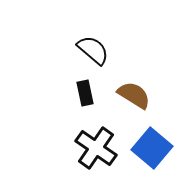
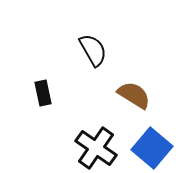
black semicircle: rotated 20 degrees clockwise
black rectangle: moved 42 px left
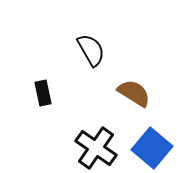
black semicircle: moved 2 px left
brown semicircle: moved 2 px up
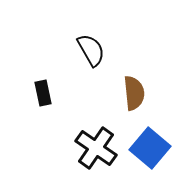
brown semicircle: rotated 52 degrees clockwise
blue square: moved 2 px left
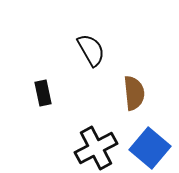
black cross: rotated 27 degrees clockwise
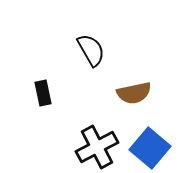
brown semicircle: rotated 84 degrees clockwise
black cross: moved 1 px right, 1 px up
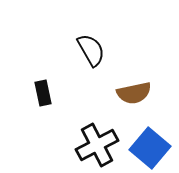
black cross: moved 2 px up
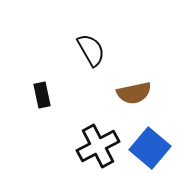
black rectangle: moved 1 px left, 2 px down
black cross: moved 1 px right, 1 px down
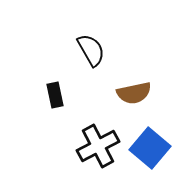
black rectangle: moved 13 px right
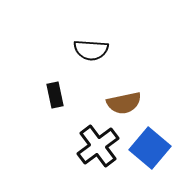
black semicircle: rotated 124 degrees clockwise
brown semicircle: moved 10 px left, 10 px down
black cross: rotated 9 degrees counterclockwise
